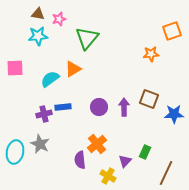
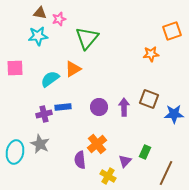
brown triangle: moved 2 px right, 1 px up
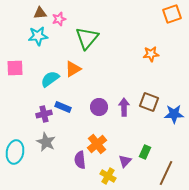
brown triangle: rotated 16 degrees counterclockwise
orange square: moved 17 px up
brown square: moved 3 px down
blue rectangle: rotated 28 degrees clockwise
gray star: moved 6 px right, 2 px up
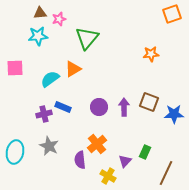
gray star: moved 3 px right, 4 px down
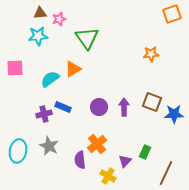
green triangle: rotated 15 degrees counterclockwise
brown square: moved 3 px right
cyan ellipse: moved 3 px right, 1 px up
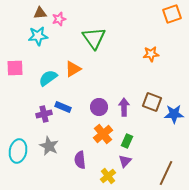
green triangle: moved 7 px right
cyan semicircle: moved 2 px left, 1 px up
orange cross: moved 6 px right, 10 px up
green rectangle: moved 18 px left, 11 px up
yellow cross: rotated 21 degrees clockwise
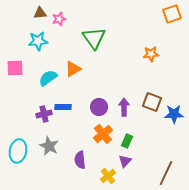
cyan star: moved 5 px down
blue rectangle: rotated 21 degrees counterclockwise
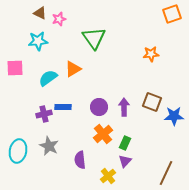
brown triangle: rotated 32 degrees clockwise
blue star: moved 2 px down
green rectangle: moved 2 px left, 2 px down
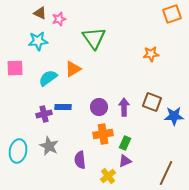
orange cross: rotated 30 degrees clockwise
purple triangle: rotated 24 degrees clockwise
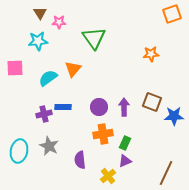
brown triangle: rotated 32 degrees clockwise
pink star: moved 3 px down; rotated 16 degrees clockwise
orange triangle: rotated 18 degrees counterclockwise
cyan ellipse: moved 1 px right
